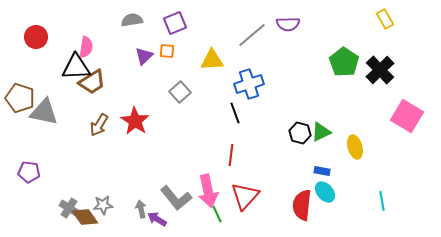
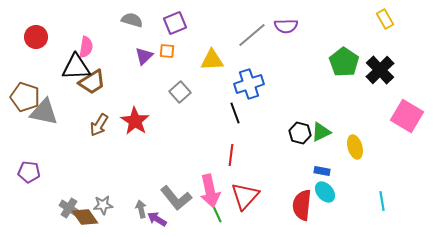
gray semicircle: rotated 25 degrees clockwise
purple semicircle: moved 2 px left, 2 px down
brown pentagon: moved 5 px right, 1 px up
pink arrow: moved 2 px right
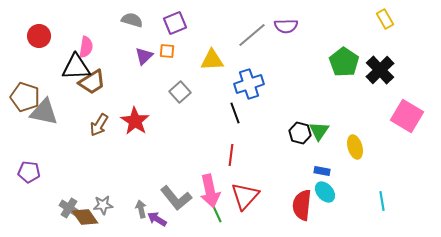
red circle: moved 3 px right, 1 px up
green triangle: moved 2 px left, 1 px up; rotated 30 degrees counterclockwise
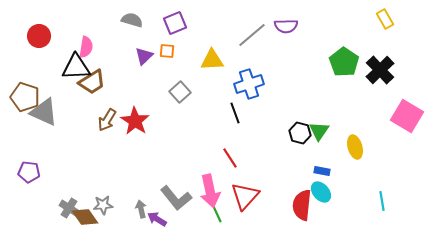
gray triangle: rotated 12 degrees clockwise
brown arrow: moved 8 px right, 5 px up
red line: moved 1 px left, 3 px down; rotated 40 degrees counterclockwise
cyan ellipse: moved 4 px left
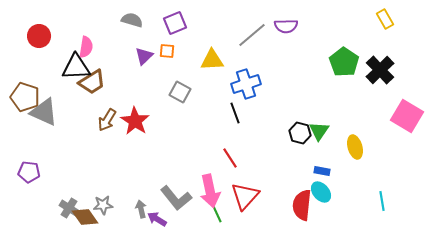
blue cross: moved 3 px left
gray square: rotated 20 degrees counterclockwise
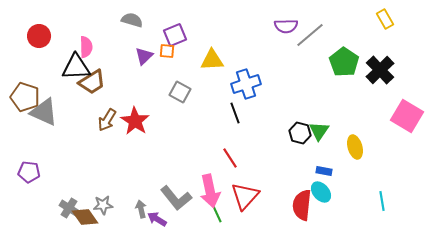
purple square: moved 12 px down
gray line: moved 58 px right
pink semicircle: rotated 10 degrees counterclockwise
blue rectangle: moved 2 px right
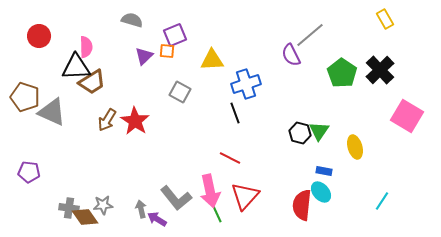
purple semicircle: moved 5 px right, 29 px down; rotated 65 degrees clockwise
green pentagon: moved 2 px left, 11 px down
gray triangle: moved 8 px right
red line: rotated 30 degrees counterclockwise
cyan line: rotated 42 degrees clockwise
gray cross: rotated 24 degrees counterclockwise
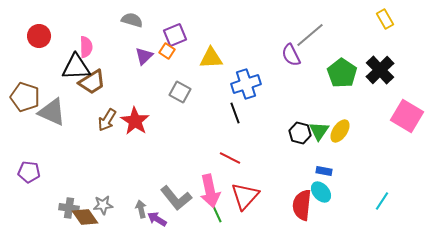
orange square: rotated 28 degrees clockwise
yellow triangle: moved 1 px left, 2 px up
yellow ellipse: moved 15 px left, 16 px up; rotated 50 degrees clockwise
